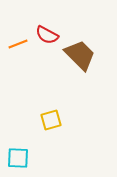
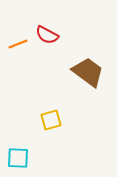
brown trapezoid: moved 8 px right, 17 px down; rotated 8 degrees counterclockwise
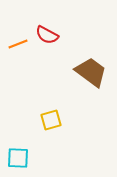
brown trapezoid: moved 3 px right
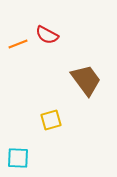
brown trapezoid: moved 5 px left, 8 px down; rotated 16 degrees clockwise
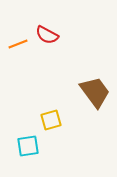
brown trapezoid: moved 9 px right, 12 px down
cyan square: moved 10 px right, 12 px up; rotated 10 degrees counterclockwise
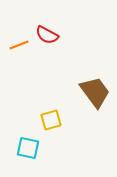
orange line: moved 1 px right, 1 px down
cyan square: moved 2 px down; rotated 20 degrees clockwise
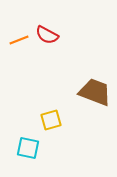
orange line: moved 5 px up
brown trapezoid: rotated 32 degrees counterclockwise
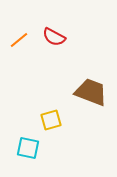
red semicircle: moved 7 px right, 2 px down
orange line: rotated 18 degrees counterclockwise
brown trapezoid: moved 4 px left
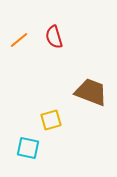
red semicircle: rotated 45 degrees clockwise
